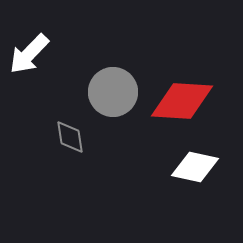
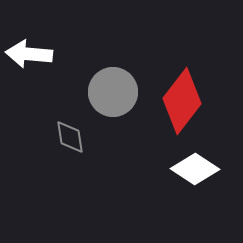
white arrow: rotated 51 degrees clockwise
red diamond: rotated 56 degrees counterclockwise
white diamond: moved 2 px down; rotated 21 degrees clockwise
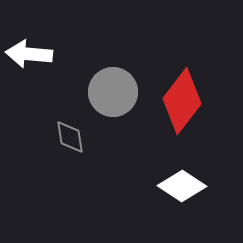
white diamond: moved 13 px left, 17 px down
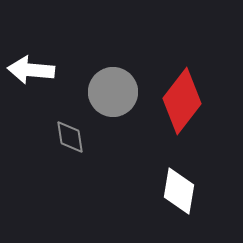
white arrow: moved 2 px right, 16 px down
white diamond: moved 3 px left, 5 px down; rotated 66 degrees clockwise
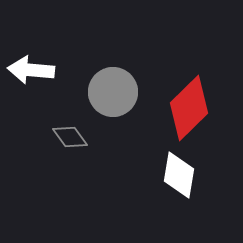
red diamond: moved 7 px right, 7 px down; rotated 8 degrees clockwise
gray diamond: rotated 27 degrees counterclockwise
white diamond: moved 16 px up
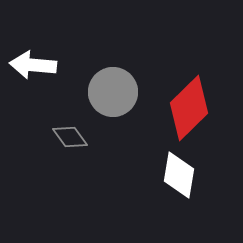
white arrow: moved 2 px right, 5 px up
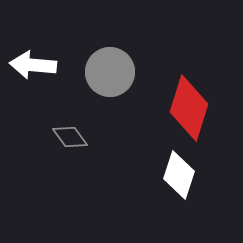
gray circle: moved 3 px left, 20 px up
red diamond: rotated 28 degrees counterclockwise
white diamond: rotated 9 degrees clockwise
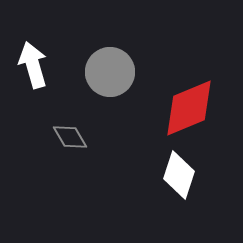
white arrow: rotated 69 degrees clockwise
red diamond: rotated 50 degrees clockwise
gray diamond: rotated 6 degrees clockwise
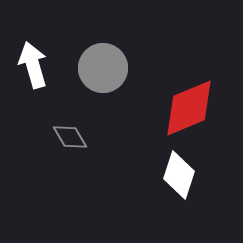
gray circle: moved 7 px left, 4 px up
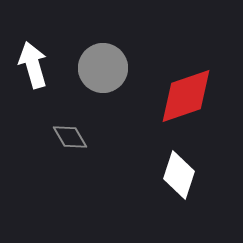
red diamond: moved 3 px left, 12 px up; rotated 4 degrees clockwise
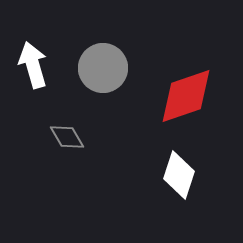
gray diamond: moved 3 px left
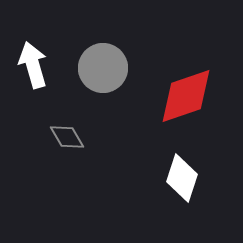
white diamond: moved 3 px right, 3 px down
